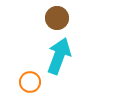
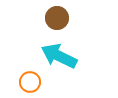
cyan arrow: rotated 84 degrees counterclockwise
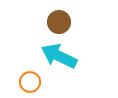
brown circle: moved 2 px right, 4 px down
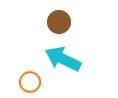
cyan arrow: moved 4 px right, 3 px down
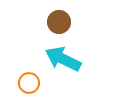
orange circle: moved 1 px left, 1 px down
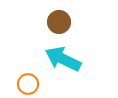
orange circle: moved 1 px left, 1 px down
